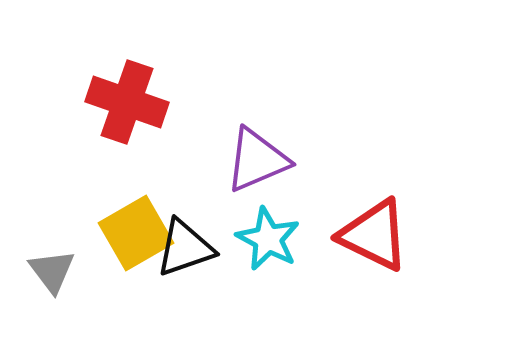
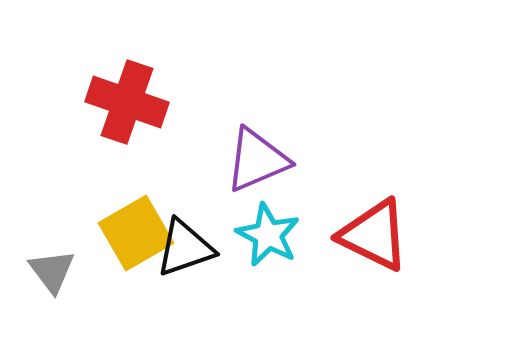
cyan star: moved 4 px up
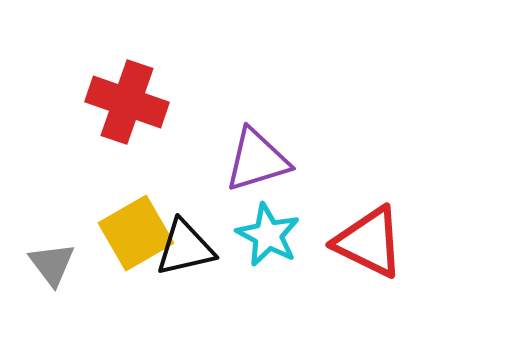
purple triangle: rotated 6 degrees clockwise
red triangle: moved 5 px left, 7 px down
black triangle: rotated 6 degrees clockwise
gray triangle: moved 7 px up
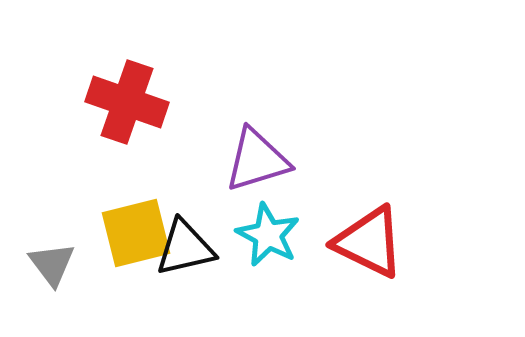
yellow square: rotated 16 degrees clockwise
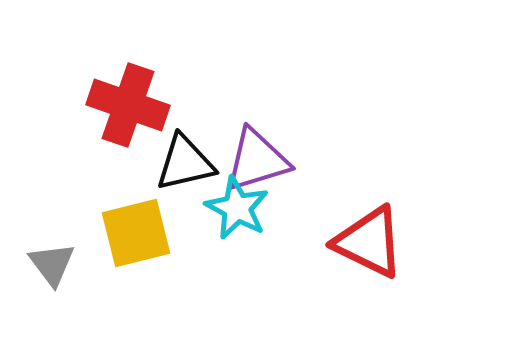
red cross: moved 1 px right, 3 px down
cyan star: moved 31 px left, 27 px up
black triangle: moved 85 px up
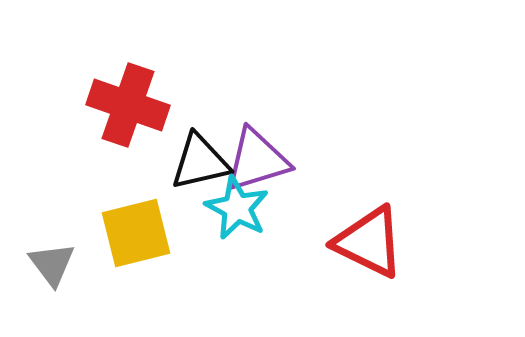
black triangle: moved 15 px right, 1 px up
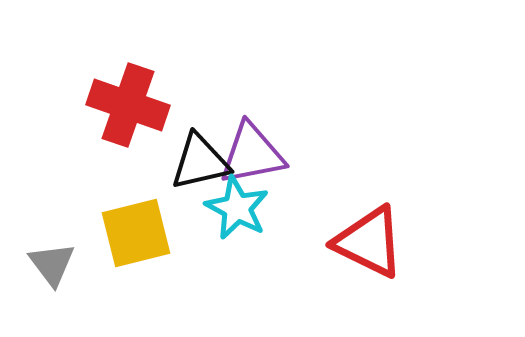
purple triangle: moved 5 px left, 6 px up; rotated 6 degrees clockwise
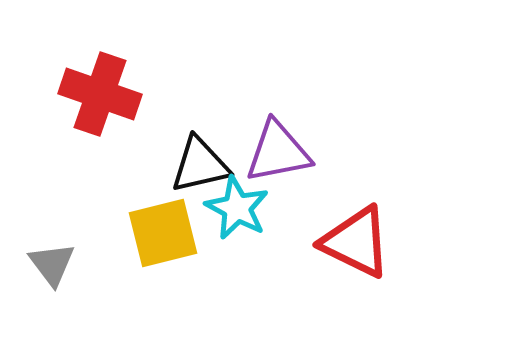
red cross: moved 28 px left, 11 px up
purple triangle: moved 26 px right, 2 px up
black triangle: moved 3 px down
yellow square: moved 27 px right
red triangle: moved 13 px left
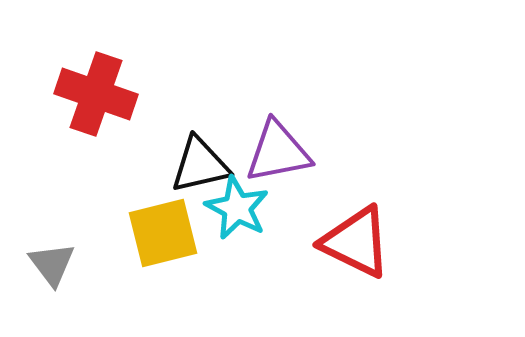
red cross: moved 4 px left
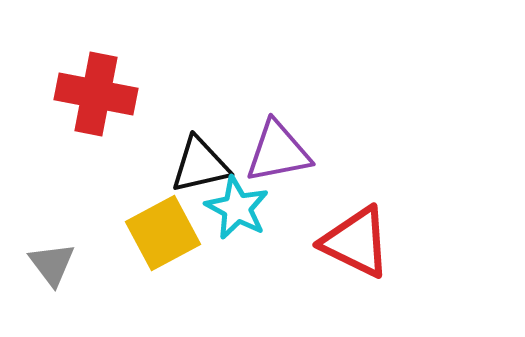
red cross: rotated 8 degrees counterclockwise
yellow square: rotated 14 degrees counterclockwise
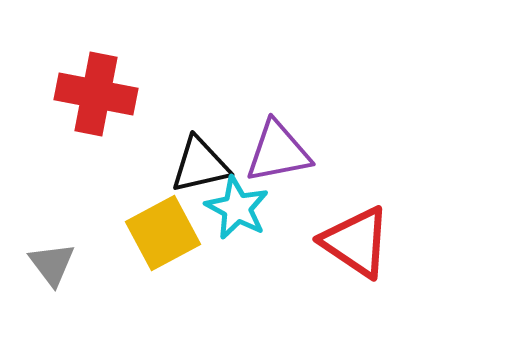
red triangle: rotated 8 degrees clockwise
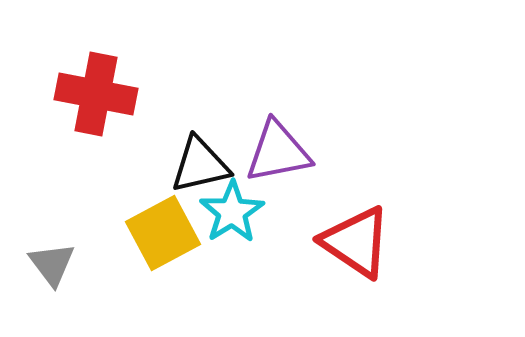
cyan star: moved 5 px left, 4 px down; rotated 12 degrees clockwise
